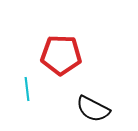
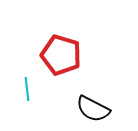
red pentagon: rotated 15 degrees clockwise
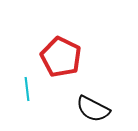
red pentagon: moved 2 px down; rotated 9 degrees clockwise
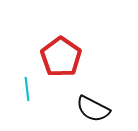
red pentagon: rotated 9 degrees clockwise
